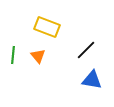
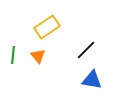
yellow rectangle: rotated 55 degrees counterclockwise
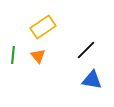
yellow rectangle: moved 4 px left
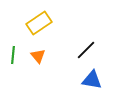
yellow rectangle: moved 4 px left, 4 px up
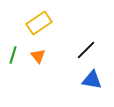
green line: rotated 12 degrees clockwise
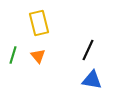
yellow rectangle: rotated 70 degrees counterclockwise
black line: moved 2 px right; rotated 20 degrees counterclockwise
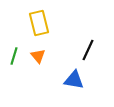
green line: moved 1 px right, 1 px down
blue triangle: moved 18 px left
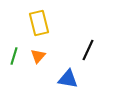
orange triangle: rotated 21 degrees clockwise
blue triangle: moved 6 px left, 1 px up
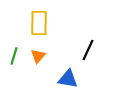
yellow rectangle: rotated 15 degrees clockwise
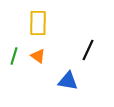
yellow rectangle: moved 1 px left
orange triangle: rotated 35 degrees counterclockwise
blue triangle: moved 2 px down
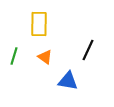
yellow rectangle: moved 1 px right, 1 px down
orange triangle: moved 7 px right, 1 px down
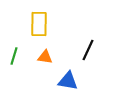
orange triangle: rotated 28 degrees counterclockwise
